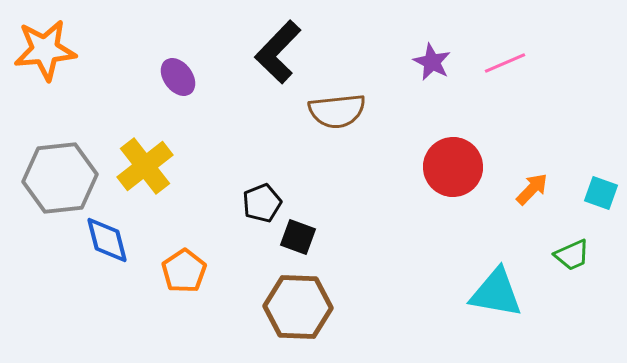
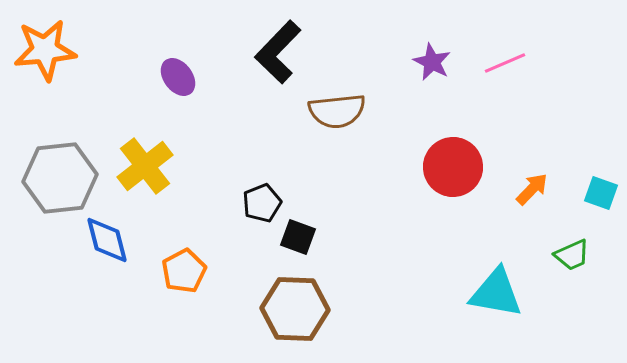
orange pentagon: rotated 6 degrees clockwise
brown hexagon: moved 3 px left, 2 px down
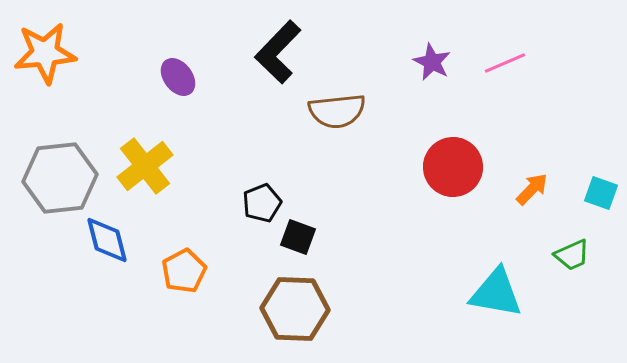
orange star: moved 3 px down
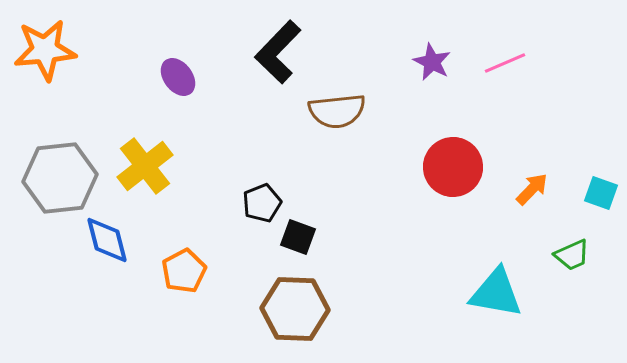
orange star: moved 3 px up
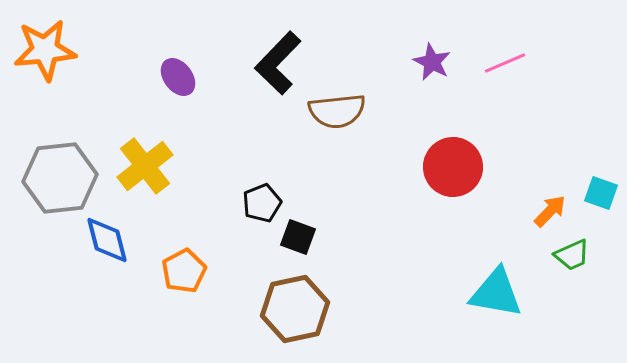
black L-shape: moved 11 px down
orange arrow: moved 18 px right, 22 px down
brown hexagon: rotated 14 degrees counterclockwise
